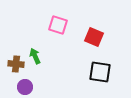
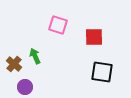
red square: rotated 24 degrees counterclockwise
brown cross: moved 2 px left; rotated 35 degrees clockwise
black square: moved 2 px right
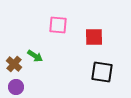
pink square: rotated 12 degrees counterclockwise
green arrow: rotated 147 degrees clockwise
purple circle: moved 9 px left
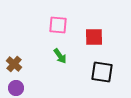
green arrow: moved 25 px right; rotated 21 degrees clockwise
purple circle: moved 1 px down
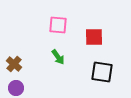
green arrow: moved 2 px left, 1 px down
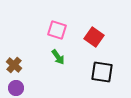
pink square: moved 1 px left, 5 px down; rotated 12 degrees clockwise
red square: rotated 36 degrees clockwise
brown cross: moved 1 px down
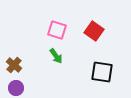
red square: moved 6 px up
green arrow: moved 2 px left, 1 px up
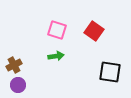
green arrow: rotated 63 degrees counterclockwise
brown cross: rotated 21 degrees clockwise
black square: moved 8 px right
purple circle: moved 2 px right, 3 px up
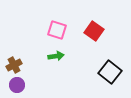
black square: rotated 30 degrees clockwise
purple circle: moved 1 px left
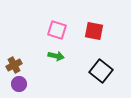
red square: rotated 24 degrees counterclockwise
green arrow: rotated 21 degrees clockwise
black square: moved 9 px left, 1 px up
purple circle: moved 2 px right, 1 px up
